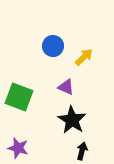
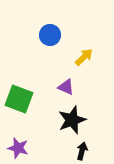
blue circle: moved 3 px left, 11 px up
green square: moved 2 px down
black star: rotated 20 degrees clockwise
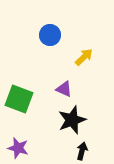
purple triangle: moved 2 px left, 2 px down
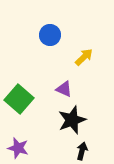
green square: rotated 20 degrees clockwise
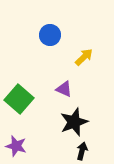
black star: moved 2 px right, 2 px down
purple star: moved 2 px left, 2 px up
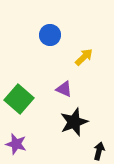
purple star: moved 2 px up
black arrow: moved 17 px right
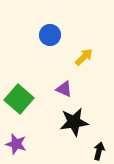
black star: rotated 12 degrees clockwise
